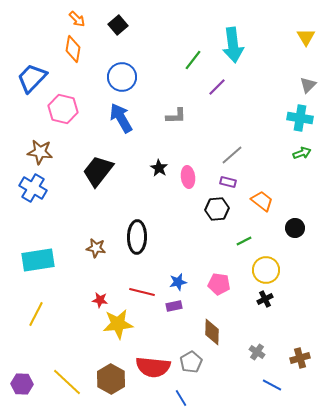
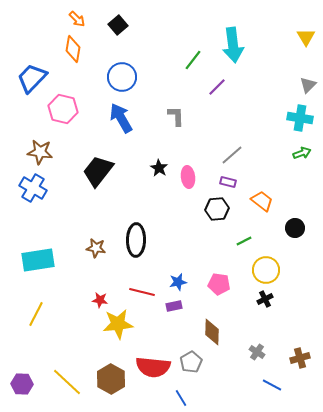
gray L-shape at (176, 116): rotated 90 degrees counterclockwise
black ellipse at (137, 237): moved 1 px left, 3 px down
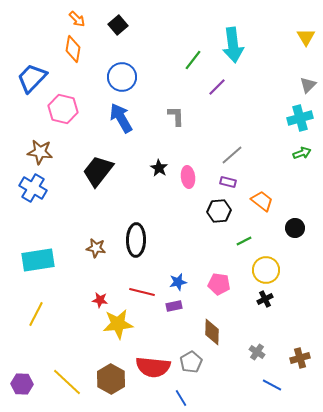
cyan cross at (300, 118): rotated 25 degrees counterclockwise
black hexagon at (217, 209): moved 2 px right, 2 px down
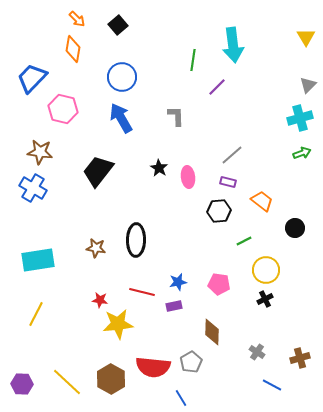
green line at (193, 60): rotated 30 degrees counterclockwise
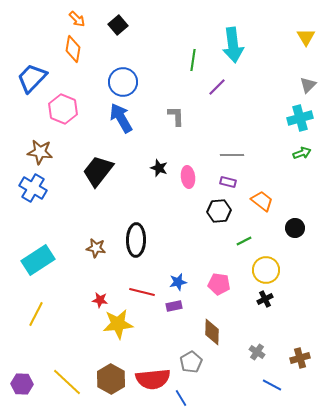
blue circle at (122, 77): moved 1 px right, 5 px down
pink hexagon at (63, 109): rotated 8 degrees clockwise
gray line at (232, 155): rotated 40 degrees clockwise
black star at (159, 168): rotated 12 degrees counterclockwise
cyan rectangle at (38, 260): rotated 24 degrees counterclockwise
red semicircle at (153, 367): moved 12 px down; rotated 12 degrees counterclockwise
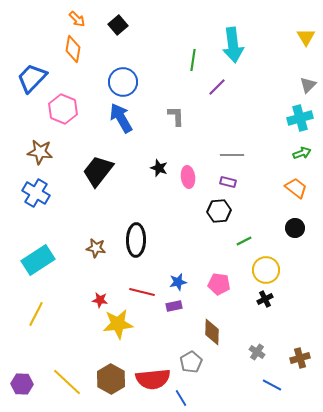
blue cross at (33, 188): moved 3 px right, 5 px down
orange trapezoid at (262, 201): moved 34 px right, 13 px up
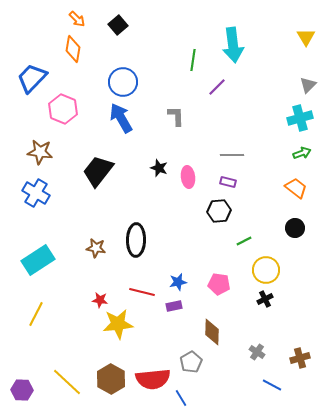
purple hexagon at (22, 384): moved 6 px down
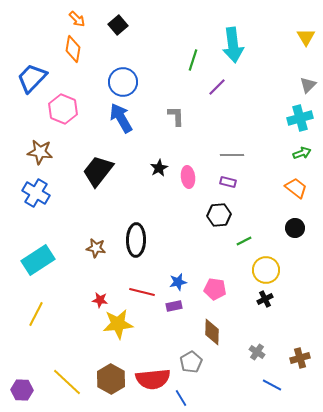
green line at (193, 60): rotated 10 degrees clockwise
black star at (159, 168): rotated 24 degrees clockwise
black hexagon at (219, 211): moved 4 px down
pink pentagon at (219, 284): moved 4 px left, 5 px down
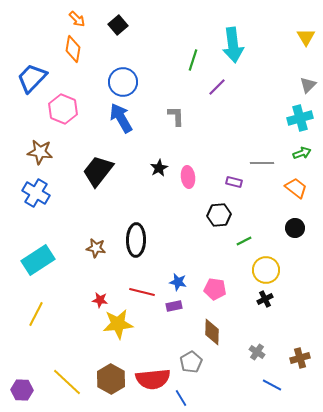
gray line at (232, 155): moved 30 px right, 8 px down
purple rectangle at (228, 182): moved 6 px right
blue star at (178, 282): rotated 24 degrees clockwise
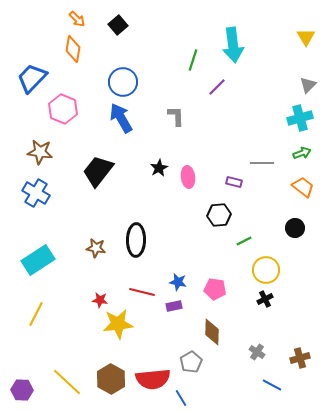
orange trapezoid at (296, 188): moved 7 px right, 1 px up
